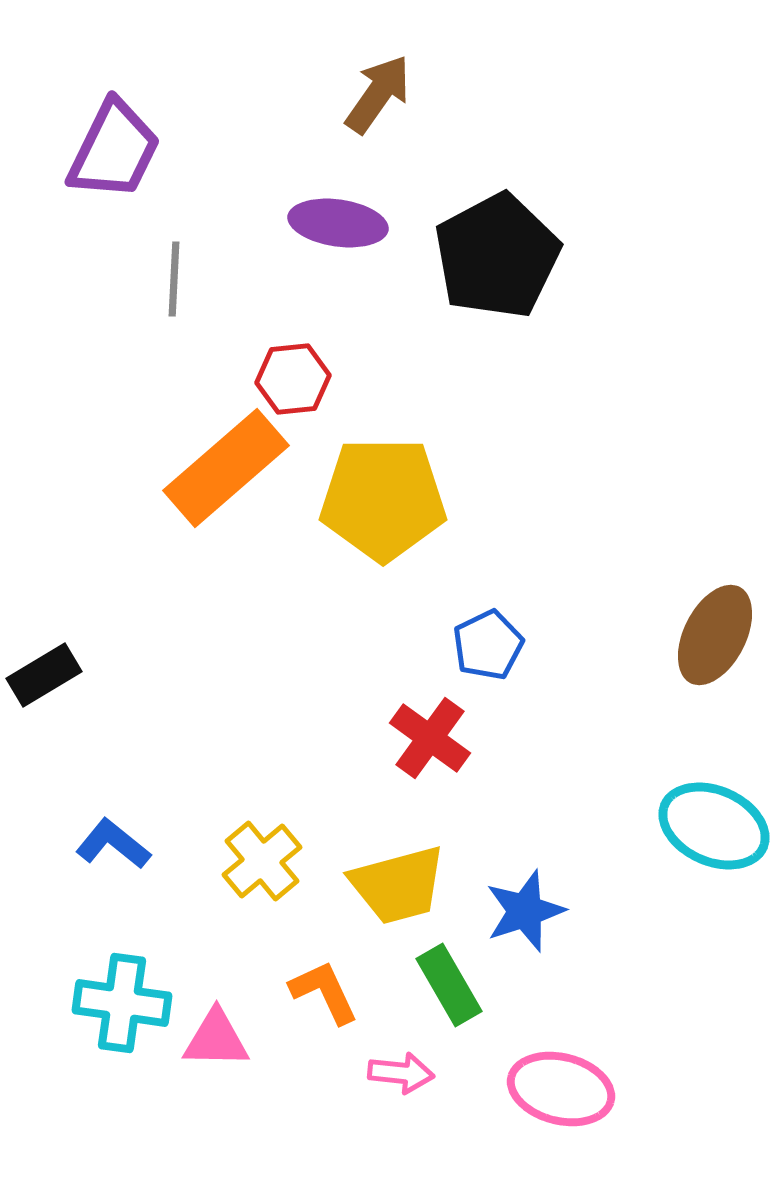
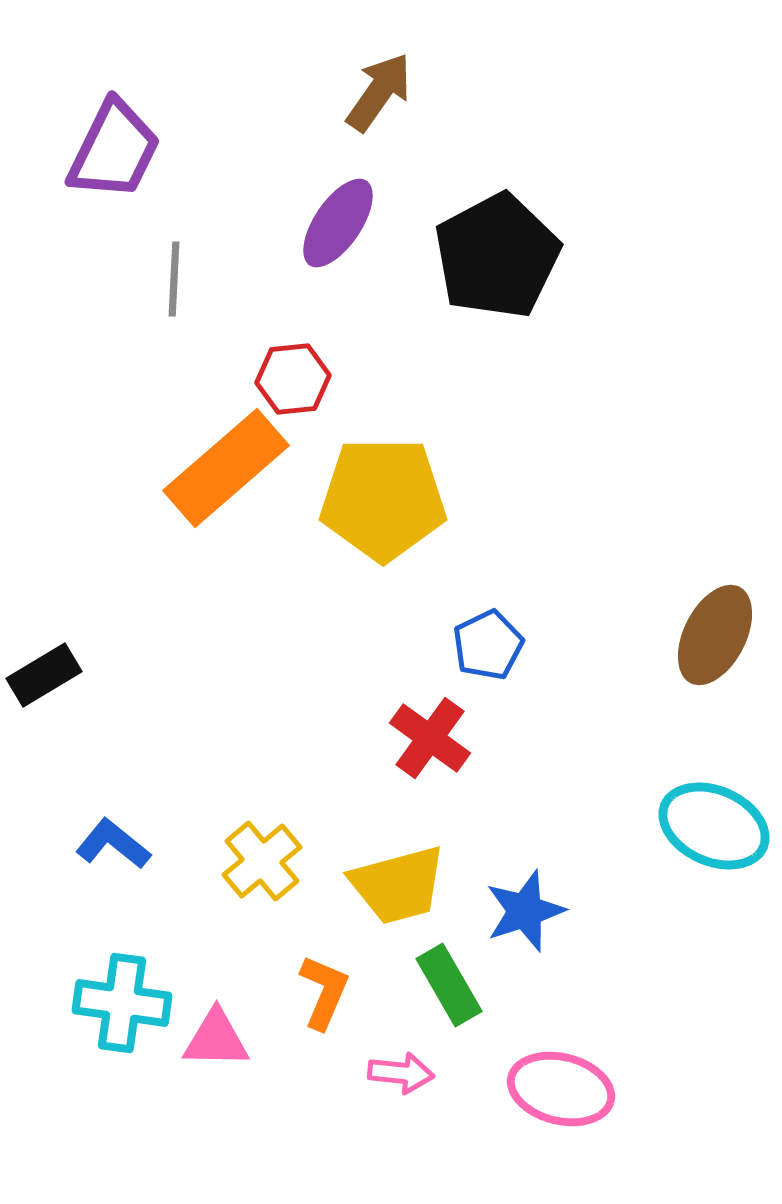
brown arrow: moved 1 px right, 2 px up
purple ellipse: rotated 64 degrees counterclockwise
orange L-shape: rotated 48 degrees clockwise
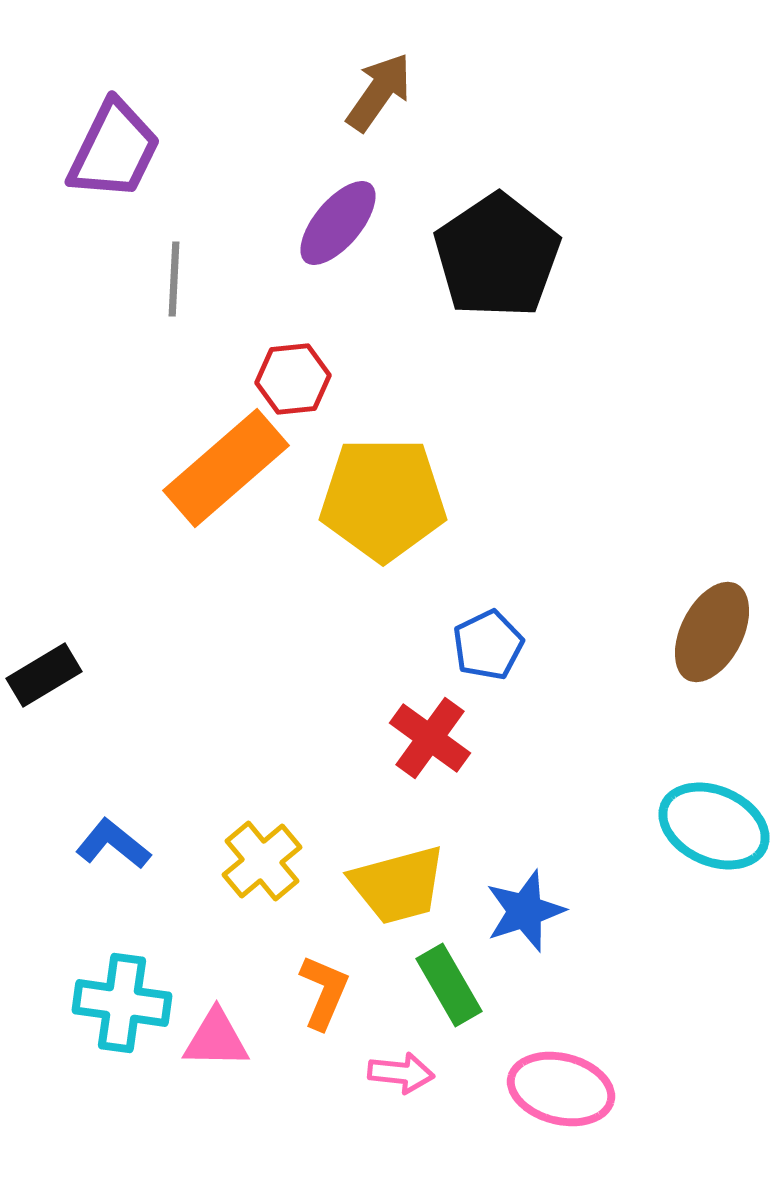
purple ellipse: rotated 6 degrees clockwise
black pentagon: rotated 6 degrees counterclockwise
brown ellipse: moved 3 px left, 3 px up
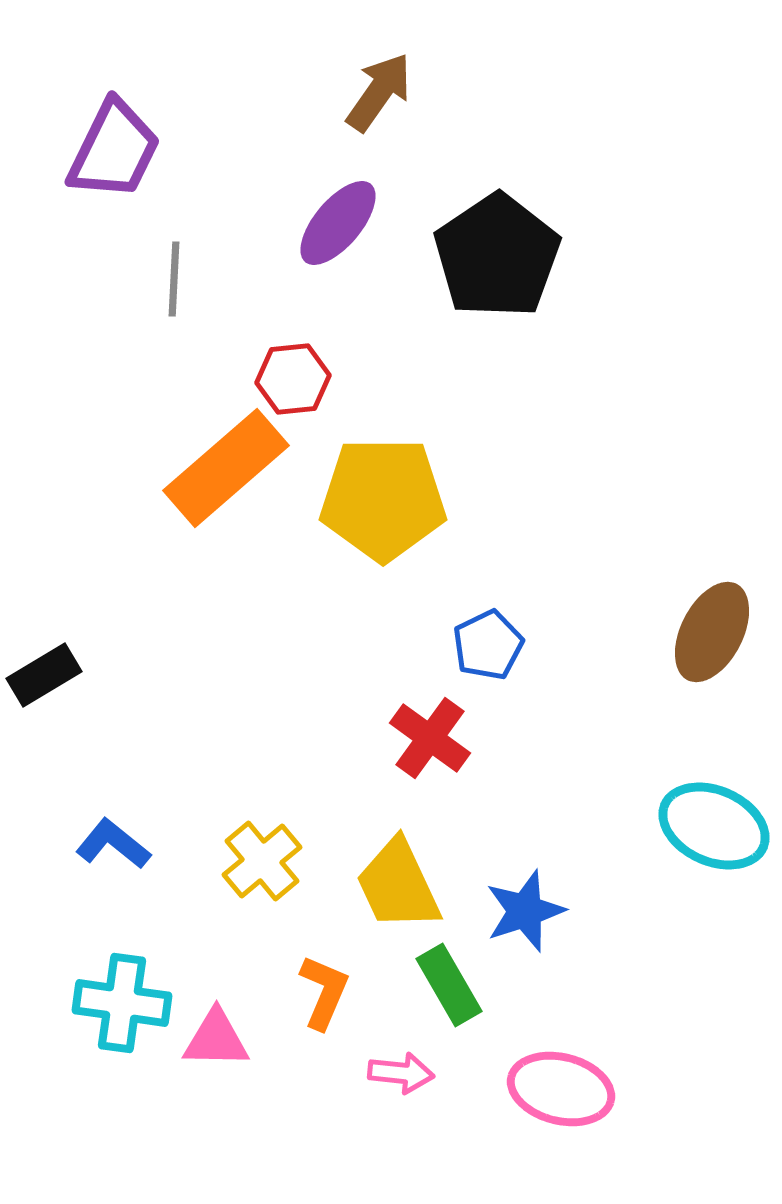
yellow trapezoid: rotated 80 degrees clockwise
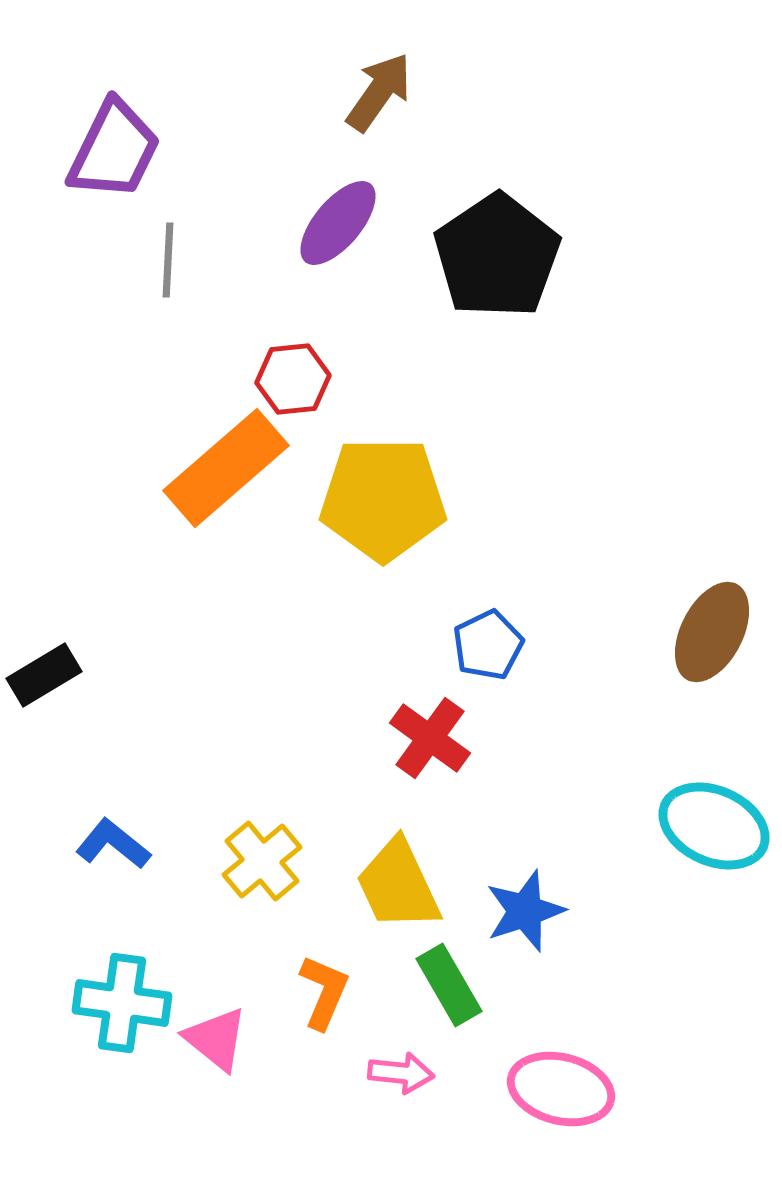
gray line: moved 6 px left, 19 px up
pink triangle: rotated 38 degrees clockwise
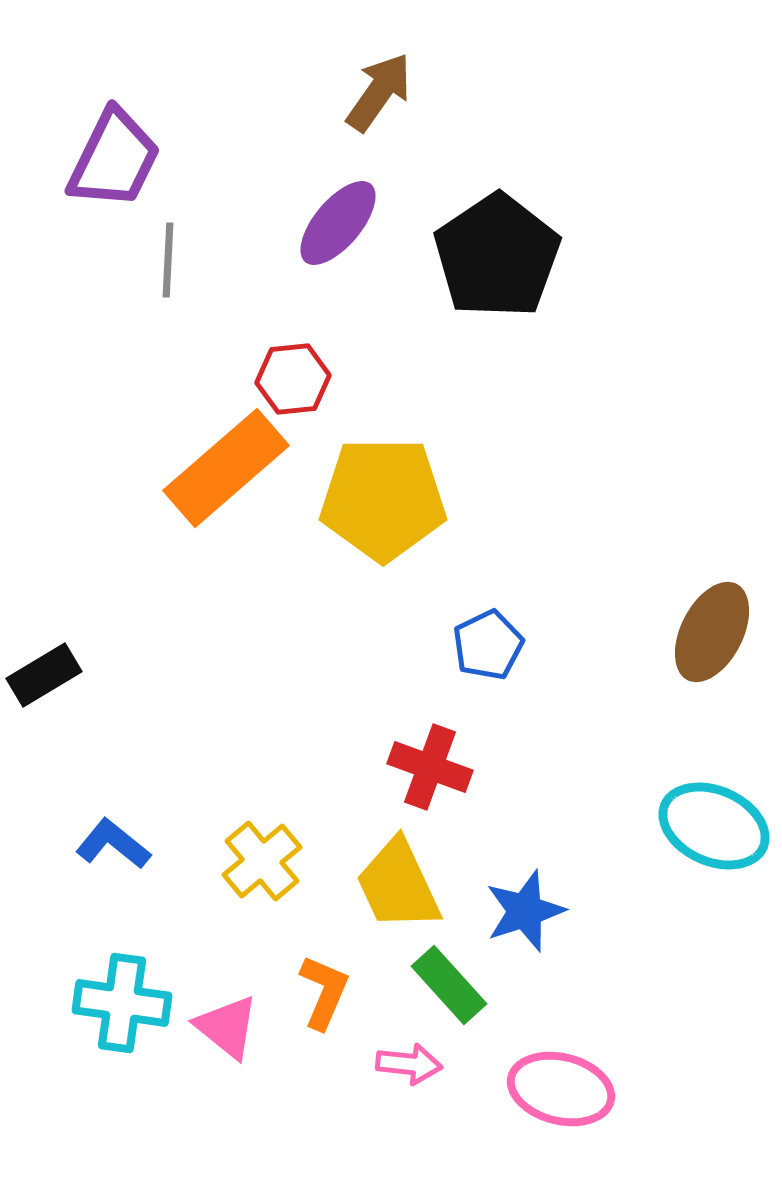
purple trapezoid: moved 9 px down
red cross: moved 29 px down; rotated 16 degrees counterclockwise
green rectangle: rotated 12 degrees counterclockwise
pink triangle: moved 11 px right, 12 px up
pink arrow: moved 8 px right, 9 px up
